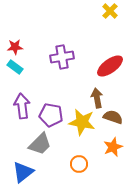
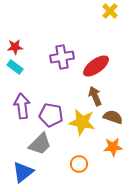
red ellipse: moved 14 px left
brown arrow: moved 2 px left, 2 px up; rotated 12 degrees counterclockwise
orange star: rotated 18 degrees clockwise
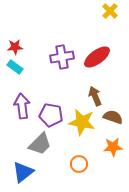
red ellipse: moved 1 px right, 9 px up
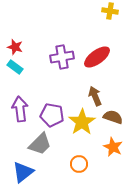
yellow cross: rotated 35 degrees counterclockwise
red star: rotated 21 degrees clockwise
purple arrow: moved 2 px left, 3 px down
purple pentagon: moved 1 px right
yellow star: rotated 28 degrees clockwise
orange star: rotated 30 degrees clockwise
